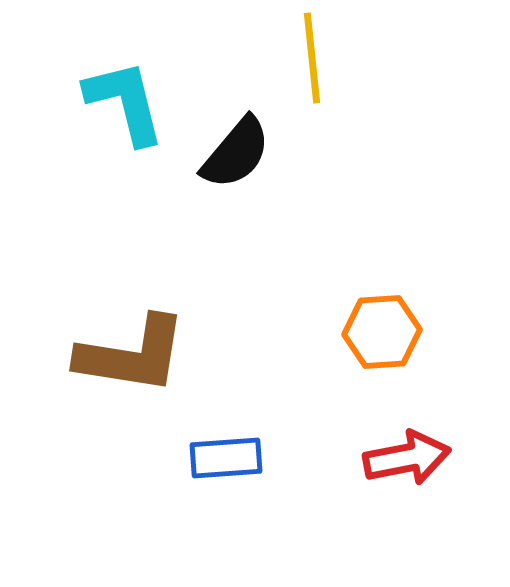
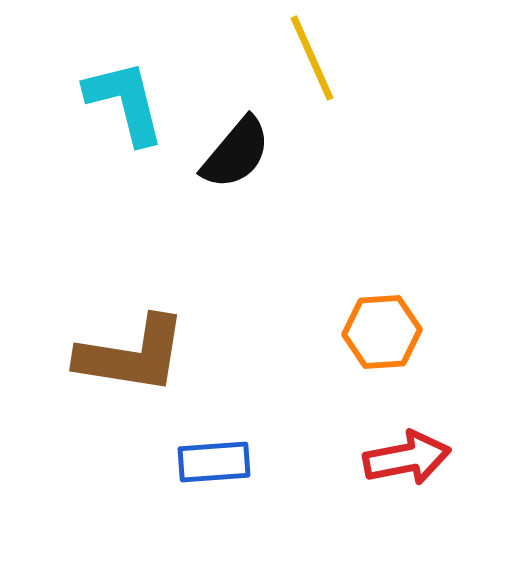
yellow line: rotated 18 degrees counterclockwise
blue rectangle: moved 12 px left, 4 px down
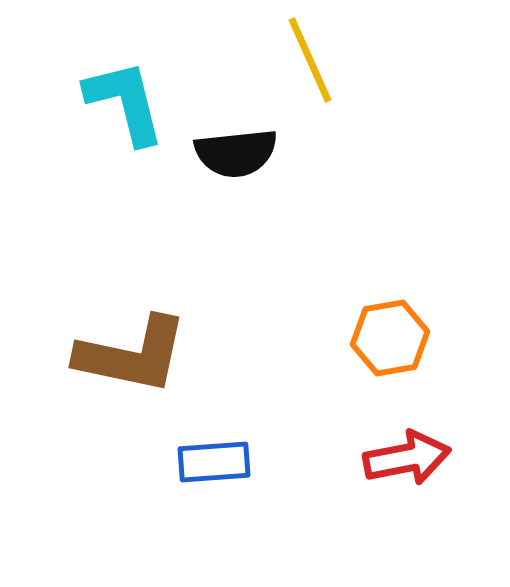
yellow line: moved 2 px left, 2 px down
black semicircle: rotated 44 degrees clockwise
orange hexagon: moved 8 px right, 6 px down; rotated 6 degrees counterclockwise
brown L-shape: rotated 3 degrees clockwise
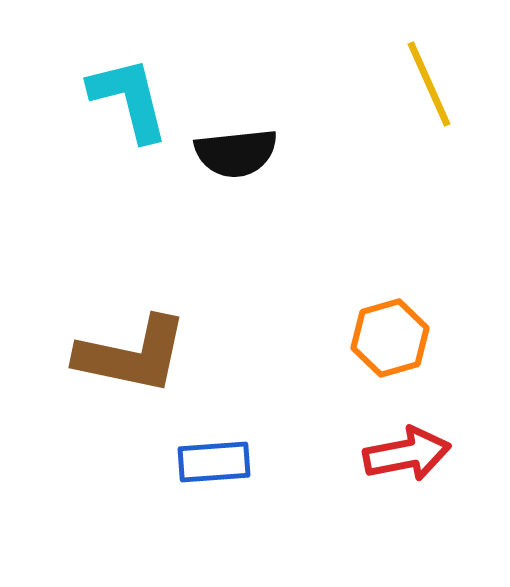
yellow line: moved 119 px right, 24 px down
cyan L-shape: moved 4 px right, 3 px up
orange hexagon: rotated 6 degrees counterclockwise
red arrow: moved 4 px up
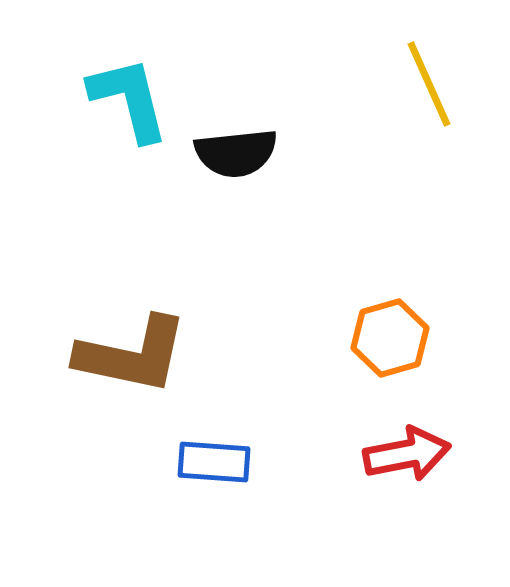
blue rectangle: rotated 8 degrees clockwise
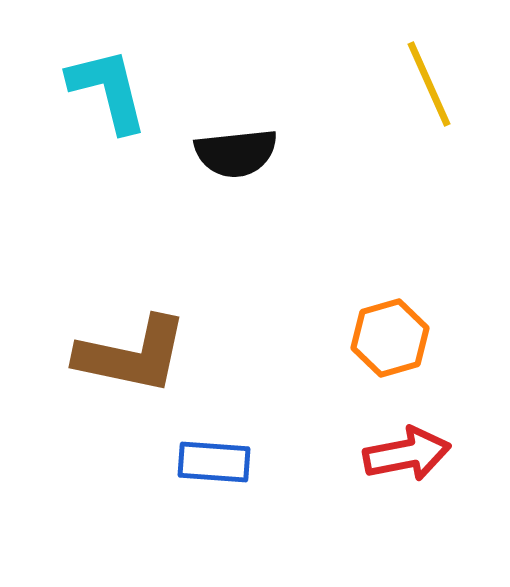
cyan L-shape: moved 21 px left, 9 px up
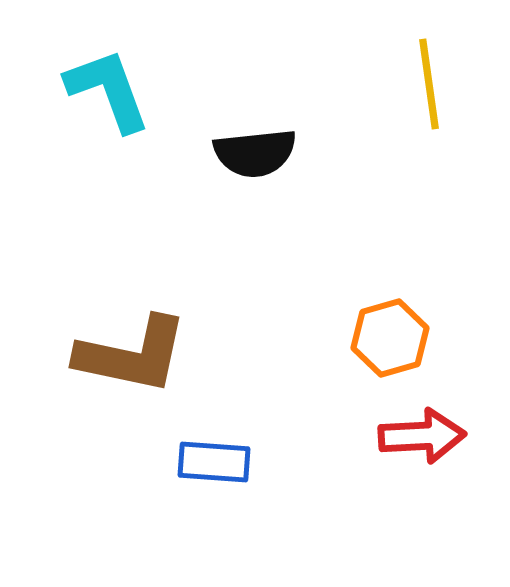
yellow line: rotated 16 degrees clockwise
cyan L-shape: rotated 6 degrees counterclockwise
black semicircle: moved 19 px right
red arrow: moved 15 px right, 18 px up; rotated 8 degrees clockwise
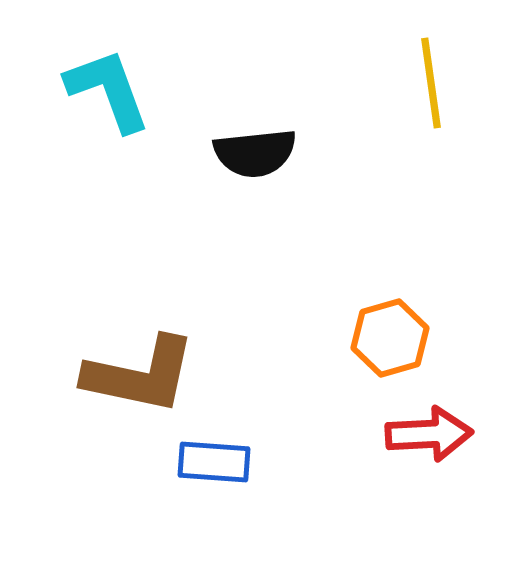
yellow line: moved 2 px right, 1 px up
brown L-shape: moved 8 px right, 20 px down
red arrow: moved 7 px right, 2 px up
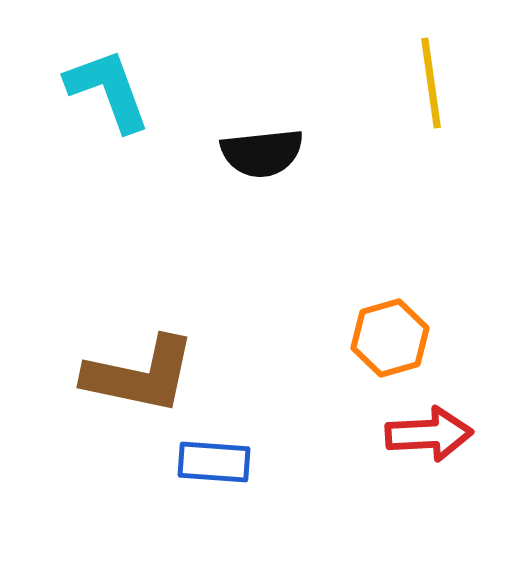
black semicircle: moved 7 px right
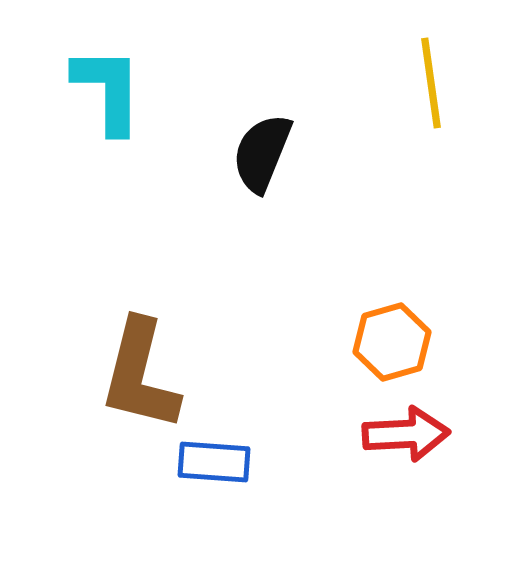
cyan L-shape: rotated 20 degrees clockwise
black semicircle: rotated 118 degrees clockwise
orange hexagon: moved 2 px right, 4 px down
brown L-shape: rotated 92 degrees clockwise
red arrow: moved 23 px left
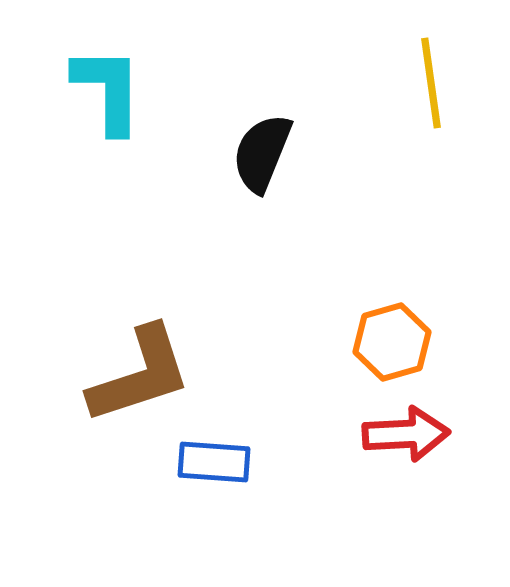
brown L-shape: rotated 122 degrees counterclockwise
